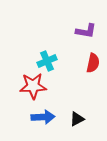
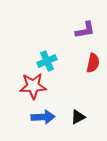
purple L-shape: moved 1 px left, 1 px up; rotated 20 degrees counterclockwise
black triangle: moved 1 px right, 2 px up
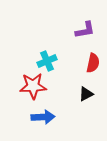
black triangle: moved 8 px right, 23 px up
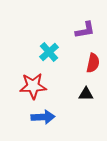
cyan cross: moved 2 px right, 9 px up; rotated 18 degrees counterclockwise
black triangle: rotated 28 degrees clockwise
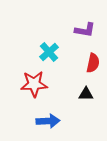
purple L-shape: rotated 20 degrees clockwise
red star: moved 1 px right, 2 px up
blue arrow: moved 5 px right, 4 px down
